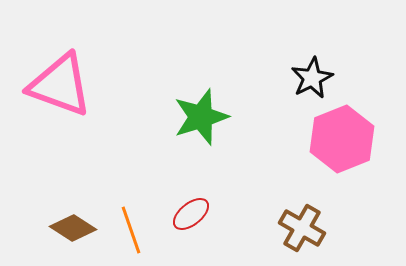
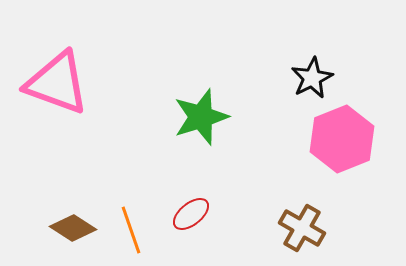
pink triangle: moved 3 px left, 2 px up
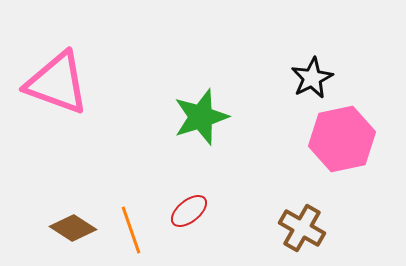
pink hexagon: rotated 10 degrees clockwise
red ellipse: moved 2 px left, 3 px up
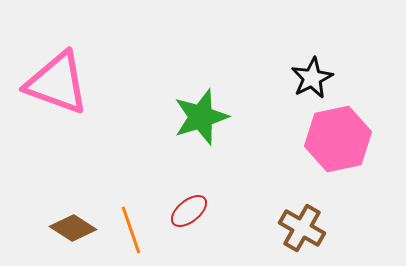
pink hexagon: moved 4 px left
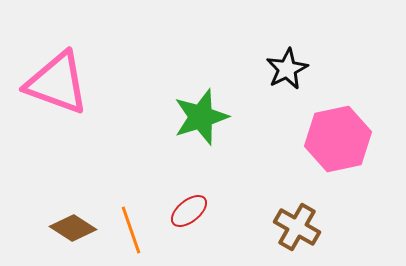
black star: moved 25 px left, 9 px up
brown cross: moved 5 px left, 1 px up
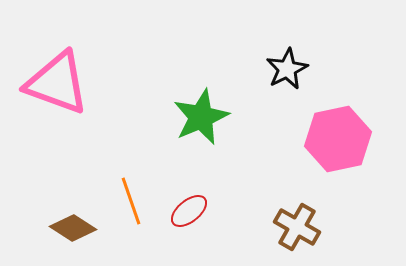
green star: rotated 6 degrees counterclockwise
orange line: moved 29 px up
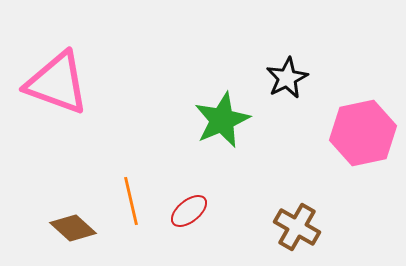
black star: moved 9 px down
green star: moved 21 px right, 3 px down
pink hexagon: moved 25 px right, 6 px up
orange line: rotated 6 degrees clockwise
brown diamond: rotated 9 degrees clockwise
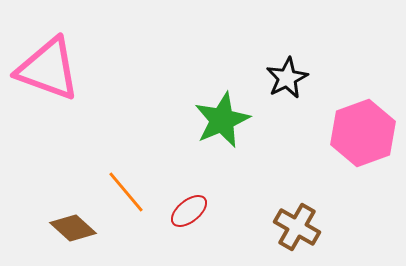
pink triangle: moved 9 px left, 14 px up
pink hexagon: rotated 8 degrees counterclockwise
orange line: moved 5 px left, 9 px up; rotated 27 degrees counterclockwise
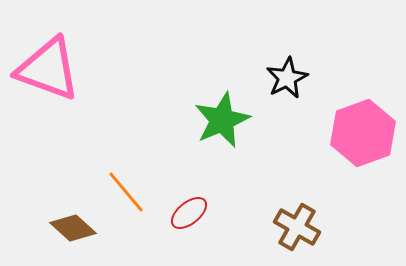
red ellipse: moved 2 px down
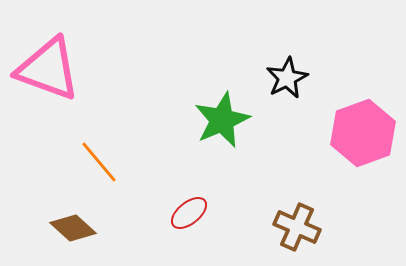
orange line: moved 27 px left, 30 px up
brown cross: rotated 6 degrees counterclockwise
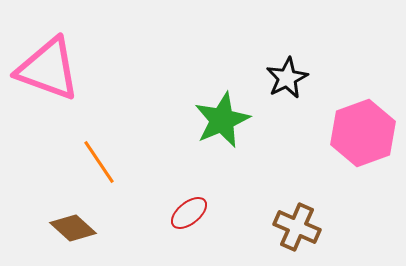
orange line: rotated 6 degrees clockwise
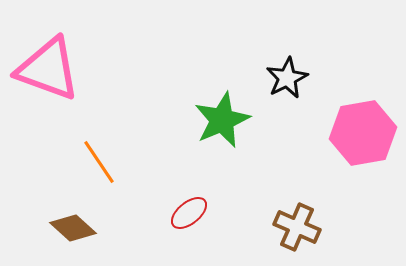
pink hexagon: rotated 10 degrees clockwise
